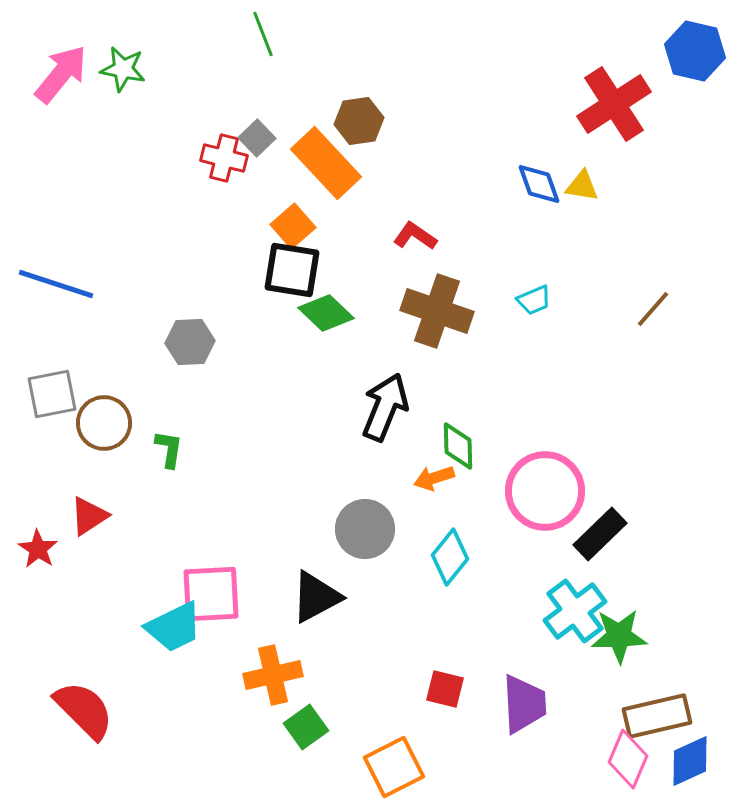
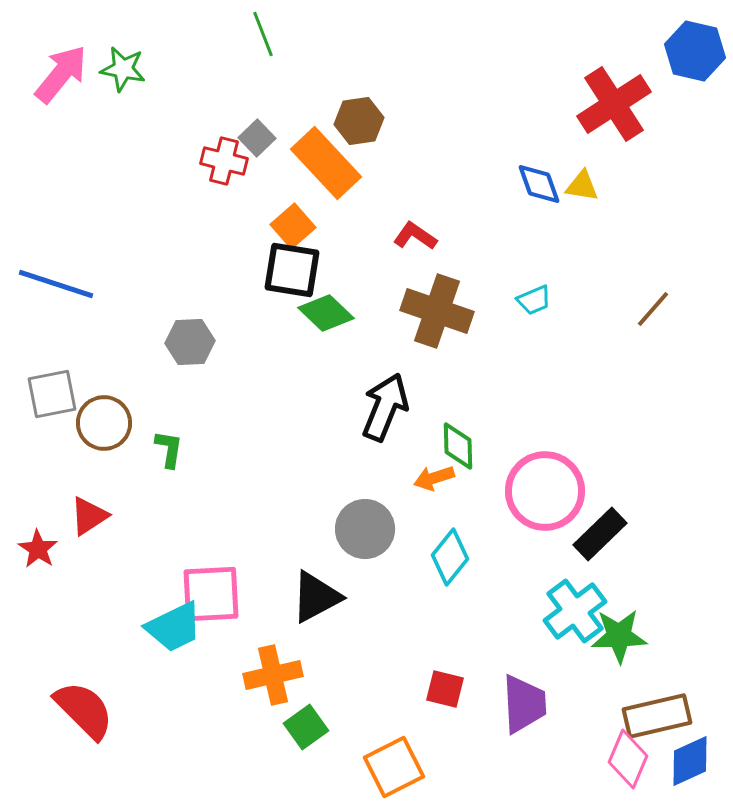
red cross at (224, 158): moved 3 px down
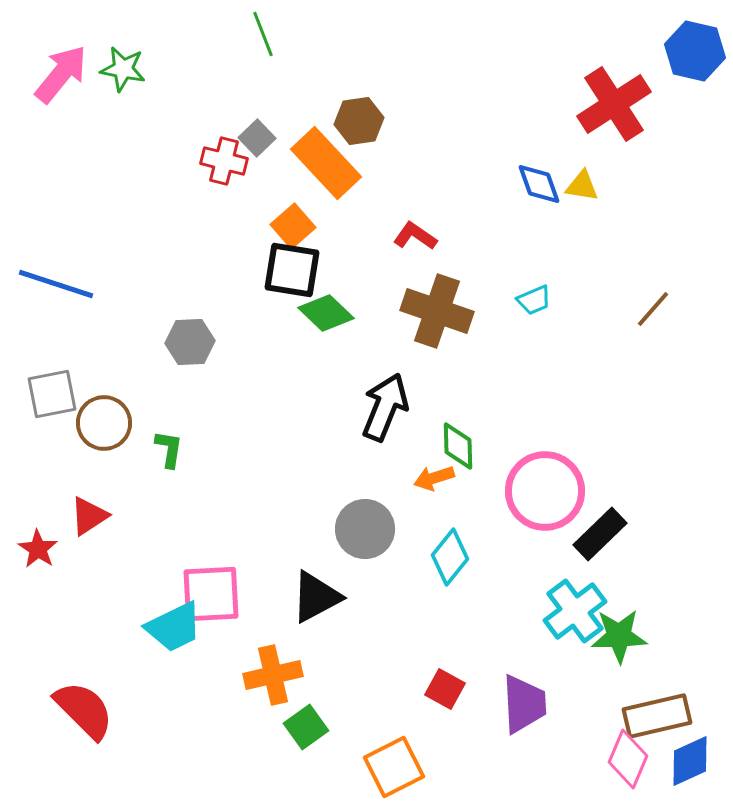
red square at (445, 689): rotated 15 degrees clockwise
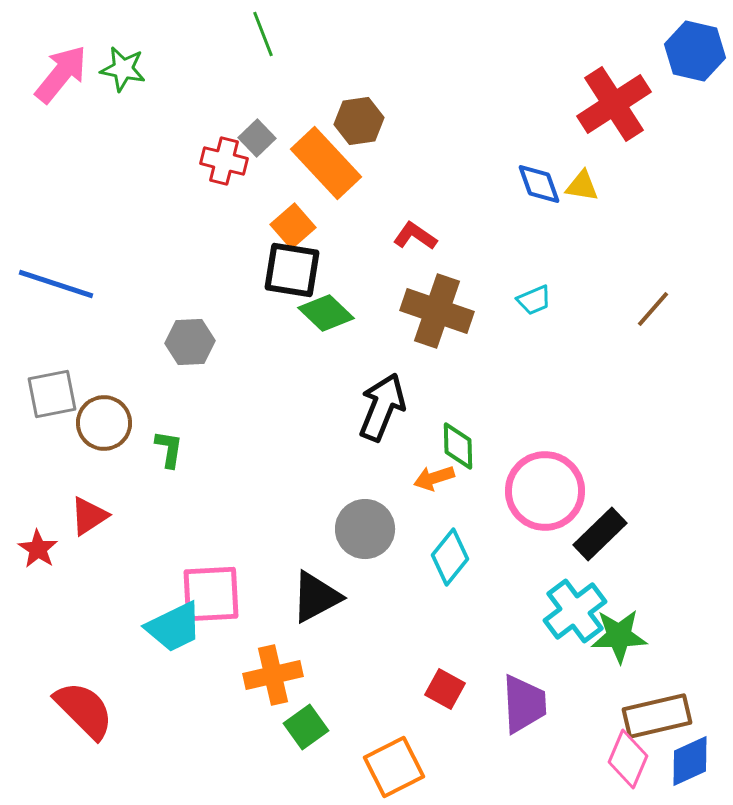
black arrow at (385, 407): moved 3 px left
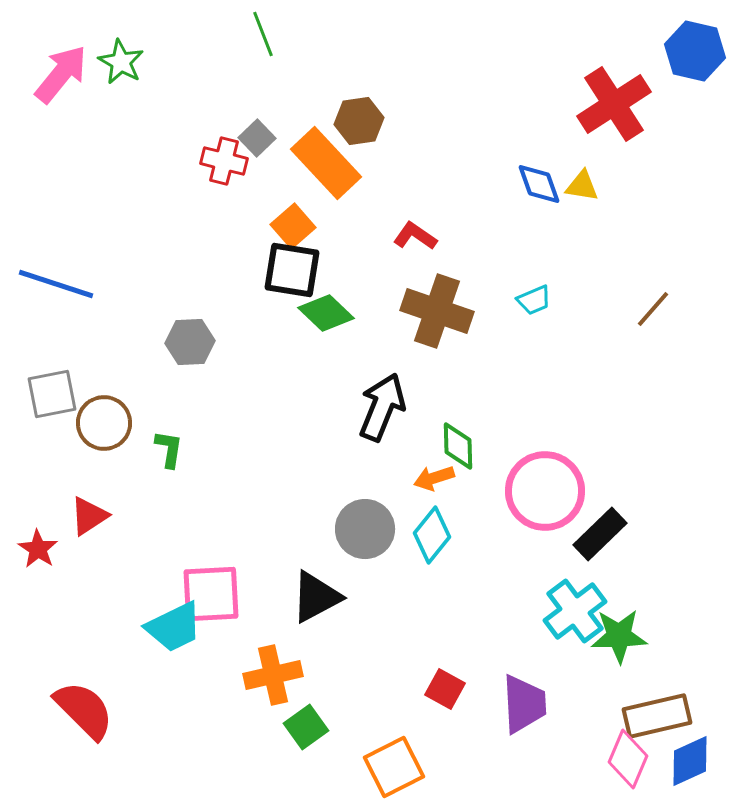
green star at (123, 69): moved 2 px left, 7 px up; rotated 18 degrees clockwise
cyan diamond at (450, 557): moved 18 px left, 22 px up
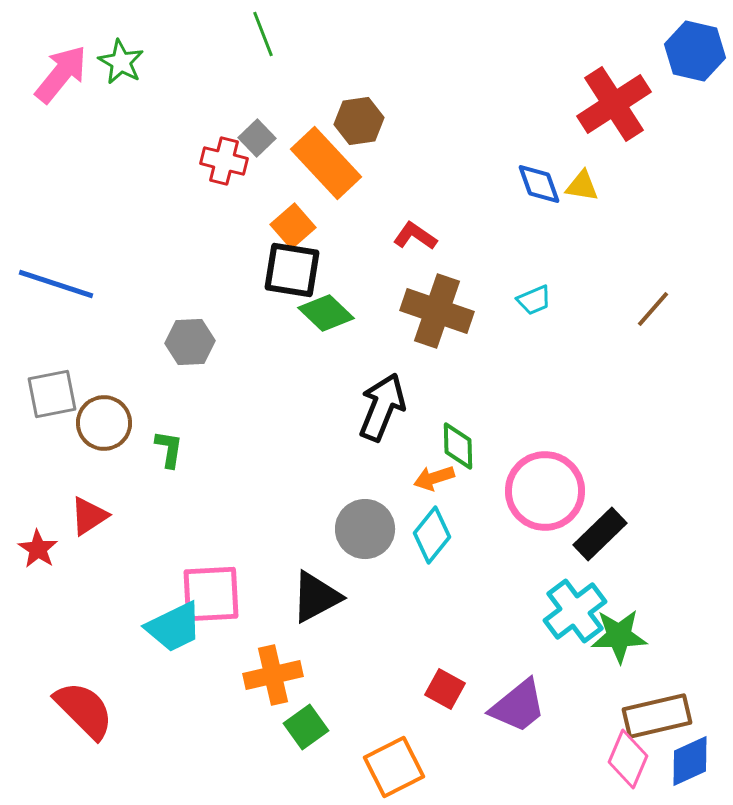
purple trapezoid at (524, 704): moved 6 px left, 2 px down; rotated 54 degrees clockwise
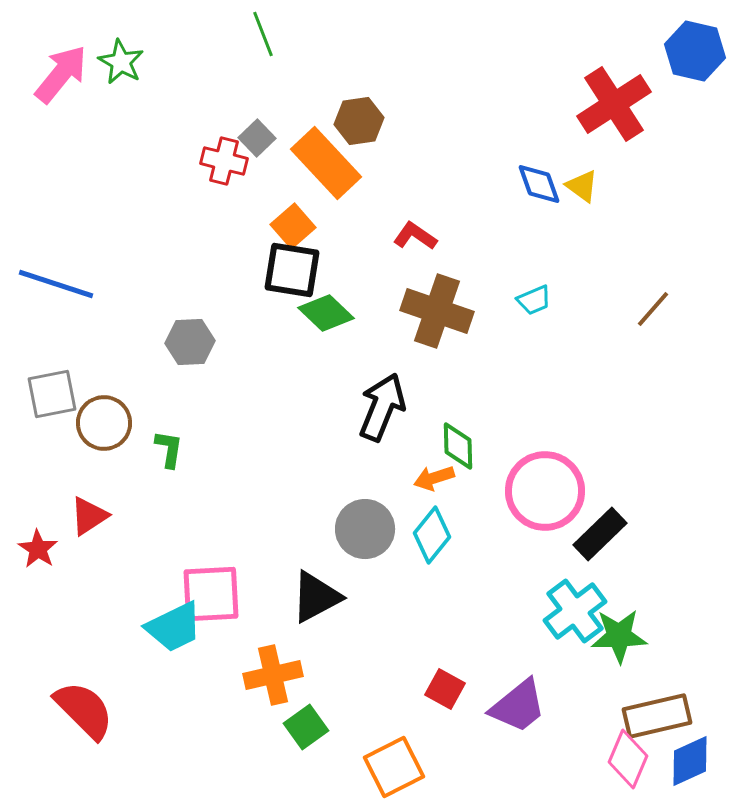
yellow triangle at (582, 186): rotated 27 degrees clockwise
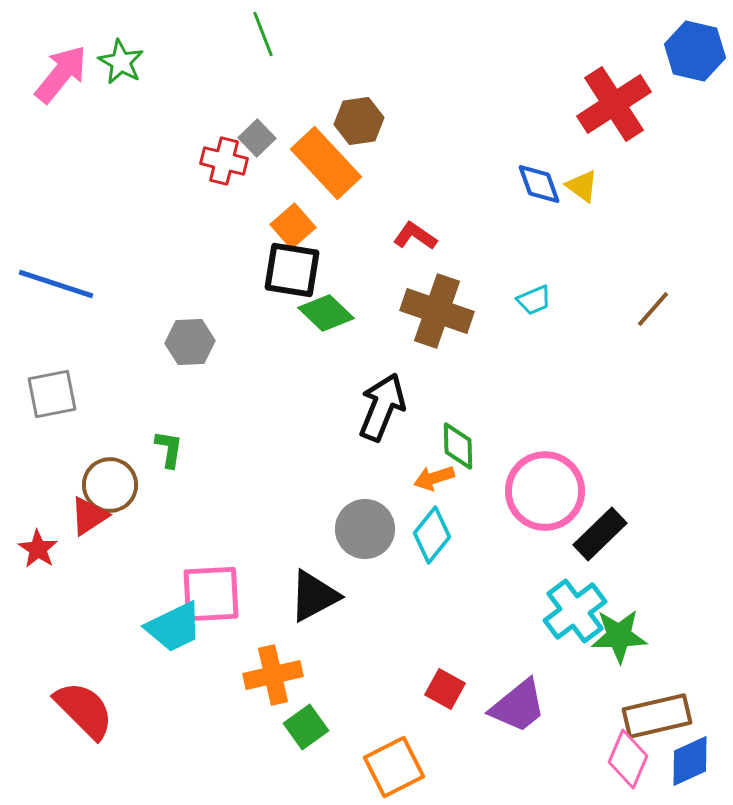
brown circle at (104, 423): moved 6 px right, 62 px down
black triangle at (316, 597): moved 2 px left, 1 px up
